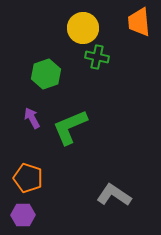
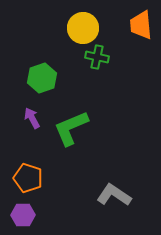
orange trapezoid: moved 2 px right, 3 px down
green hexagon: moved 4 px left, 4 px down
green L-shape: moved 1 px right, 1 px down
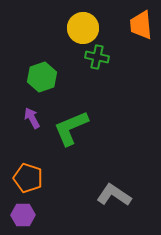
green hexagon: moved 1 px up
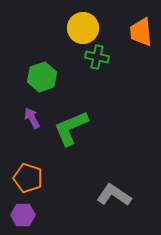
orange trapezoid: moved 7 px down
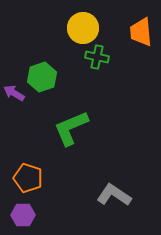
purple arrow: moved 18 px left, 25 px up; rotated 30 degrees counterclockwise
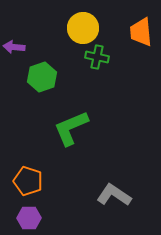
purple arrow: moved 46 px up; rotated 25 degrees counterclockwise
orange pentagon: moved 3 px down
purple hexagon: moved 6 px right, 3 px down
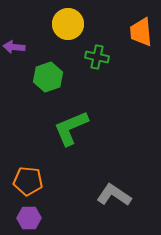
yellow circle: moved 15 px left, 4 px up
green hexagon: moved 6 px right
orange pentagon: rotated 12 degrees counterclockwise
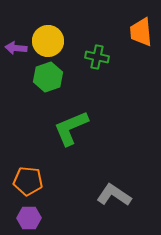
yellow circle: moved 20 px left, 17 px down
purple arrow: moved 2 px right, 1 px down
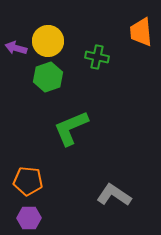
purple arrow: rotated 10 degrees clockwise
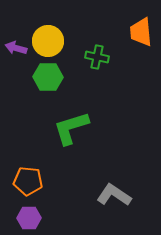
green hexagon: rotated 20 degrees clockwise
green L-shape: rotated 6 degrees clockwise
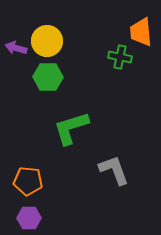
yellow circle: moved 1 px left
green cross: moved 23 px right
gray L-shape: moved 25 px up; rotated 36 degrees clockwise
